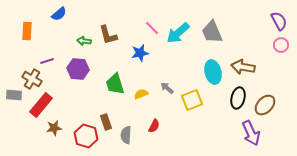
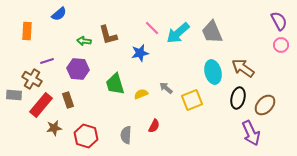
brown arrow: moved 1 px down; rotated 25 degrees clockwise
gray arrow: moved 1 px left
brown rectangle: moved 38 px left, 22 px up
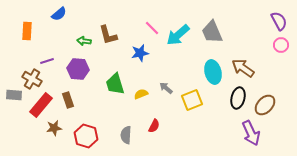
cyan arrow: moved 2 px down
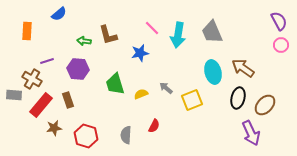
cyan arrow: rotated 40 degrees counterclockwise
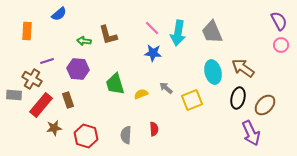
cyan arrow: moved 2 px up
blue star: moved 13 px right; rotated 18 degrees clockwise
red semicircle: moved 3 px down; rotated 32 degrees counterclockwise
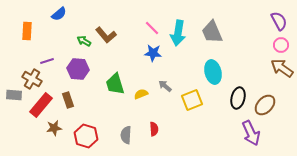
brown L-shape: moved 2 px left; rotated 25 degrees counterclockwise
green arrow: rotated 24 degrees clockwise
brown arrow: moved 39 px right
gray arrow: moved 1 px left, 2 px up
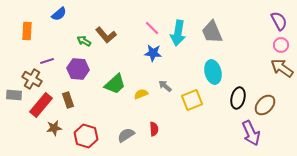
green trapezoid: rotated 115 degrees counterclockwise
gray semicircle: rotated 54 degrees clockwise
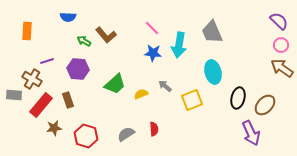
blue semicircle: moved 9 px right, 3 px down; rotated 42 degrees clockwise
purple semicircle: rotated 18 degrees counterclockwise
cyan arrow: moved 1 px right, 12 px down
gray semicircle: moved 1 px up
